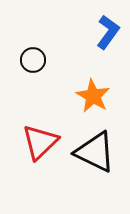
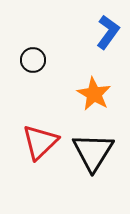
orange star: moved 1 px right, 2 px up
black triangle: moved 2 px left; rotated 36 degrees clockwise
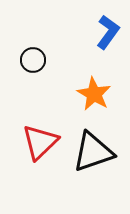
black triangle: rotated 39 degrees clockwise
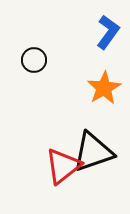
black circle: moved 1 px right
orange star: moved 10 px right, 6 px up; rotated 12 degrees clockwise
red triangle: moved 23 px right, 24 px down; rotated 6 degrees clockwise
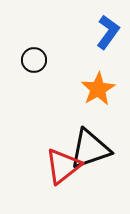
orange star: moved 6 px left, 1 px down
black triangle: moved 3 px left, 3 px up
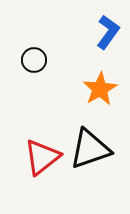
orange star: moved 2 px right
red triangle: moved 21 px left, 9 px up
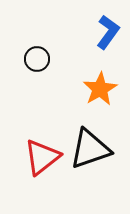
black circle: moved 3 px right, 1 px up
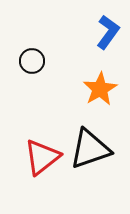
black circle: moved 5 px left, 2 px down
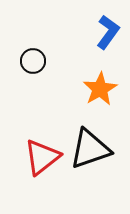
black circle: moved 1 px right
